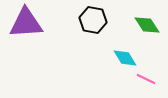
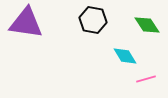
purple triangle: rotated 12 degrees clockwise
cyan diamond: moved 2 px up
pink line: rotated 42 degrees counterclockwise
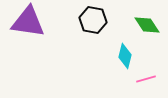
purple triangle: moved 2 px right, 1 px up
cyan diamond: rotated 45 degrees clockwise
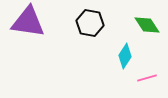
black hexagon: moved 3 px left, 3 px down
cyan diamond: rotated 20 degrees clockwise
pink line: moved 1 px right, 1 px up
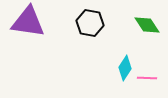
cyan diamond: moved 12 px down
pink line: rotated 18 degrees clockwise
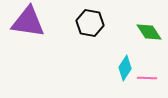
green diamond: moved 2 px right, 7 px down
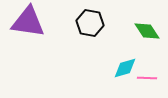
green diamond: moved 2 px left, 1 px up
cyan diamond: rotated 40 degrees clockwise
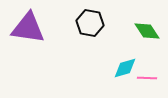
purple triangle: moved 6 px down
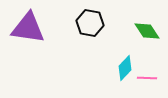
cyan diamond: rotated 30 degrees counterclockwise
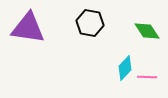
pink line: moved 1 px up
